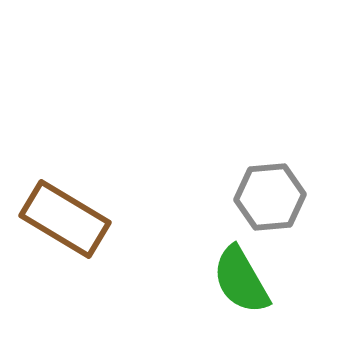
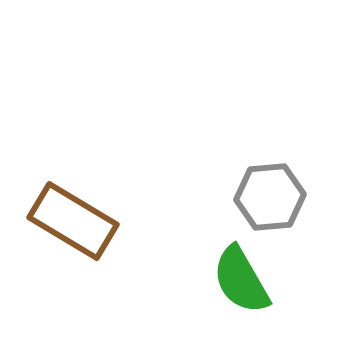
brown rectangle: moved 8 px right, 2 px down
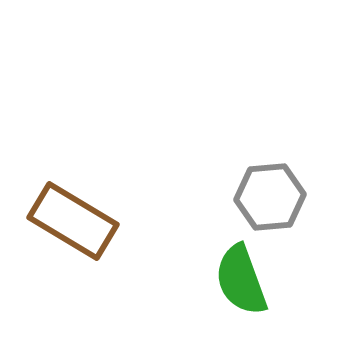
green semicircle: rotated 10 degrees clockwise
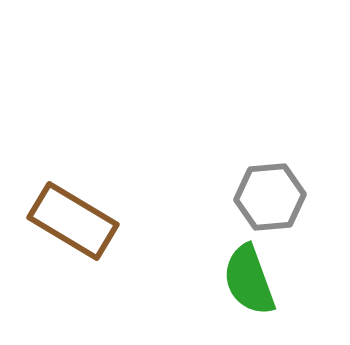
green semicircle: moved 8 px right
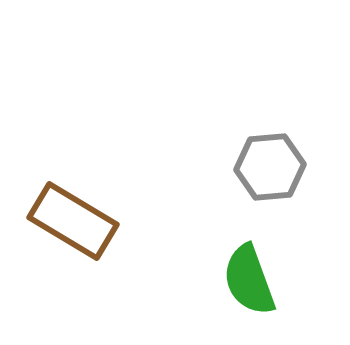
gray hexagon: moved 30 px up
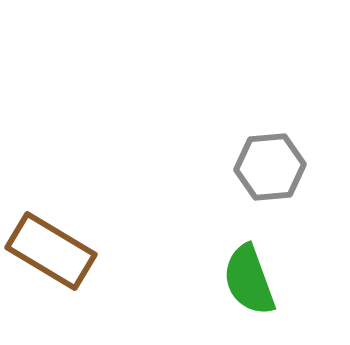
brown rectangle: moved 22 px left, 30 px down
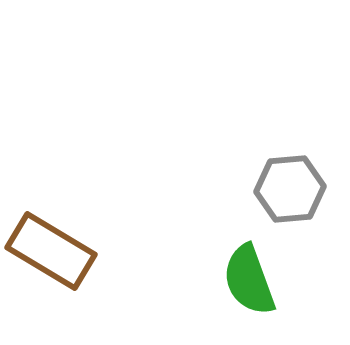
gray hexagon: moved 20 px right, 22 px down
